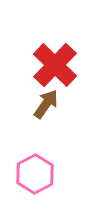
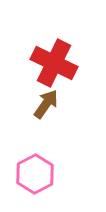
red cross: moved 1 px left, 2 px up; rotated 18 degrees counterclockwise
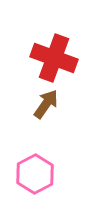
red cross: moved 5 px up; rotated 6 degrees counterclockwise
